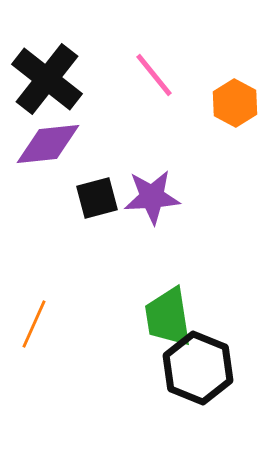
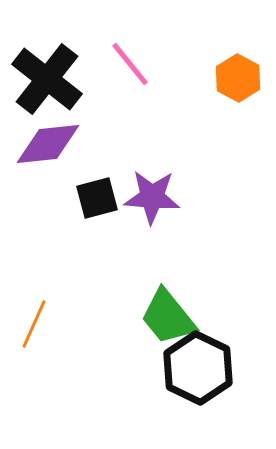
pink line: moved 24 px left, 11 px up
orange hexagon: moved 3 px right, 25 px up
purple star: rotated 8 degrees clockwise
green trapezoid: rotated 30 degrees counterclockwise
black hexagon: rotated 4 degrees clockwise
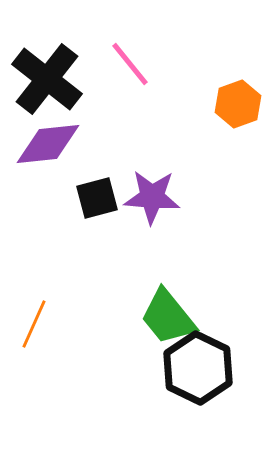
orange hexagon: moved 26 px down; rotated 12 degrees clockwise
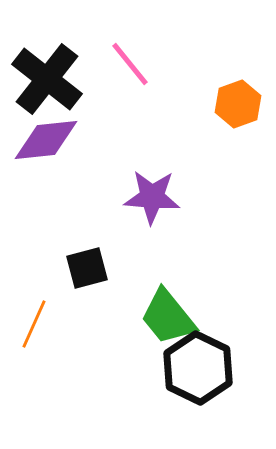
purple diamond: moved 2 px left, 4 px up
black square: moved 10 px left, 70 px down
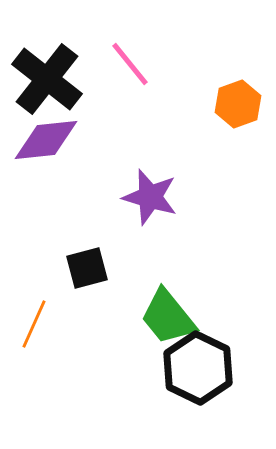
purple star: moved 2 px left; rotated 12 degrees clockwise
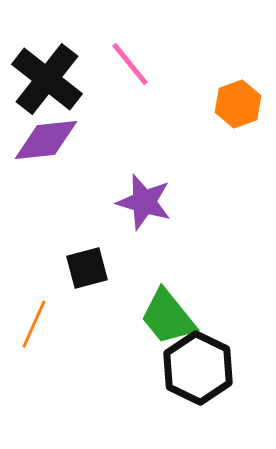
purple star: moved 6 px left, 5 px down
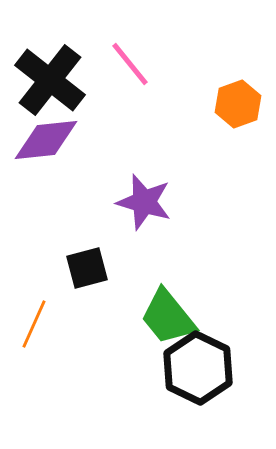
black cross: moved 3 px right, 1 px down
